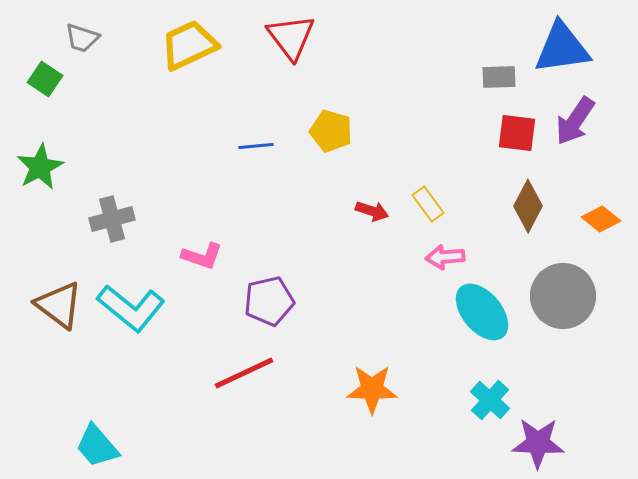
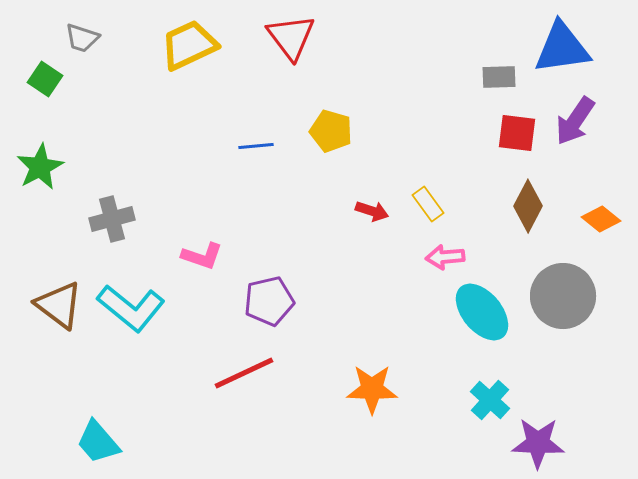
cyan trapezoid: moved 1 px right, 4 px up
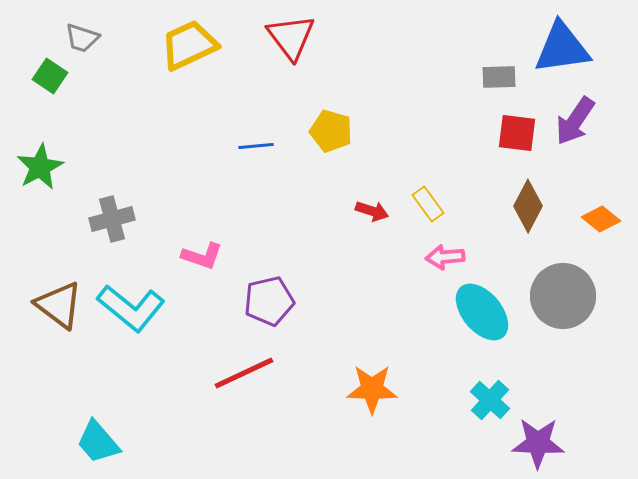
green square: moved 5 px right, 3 px up
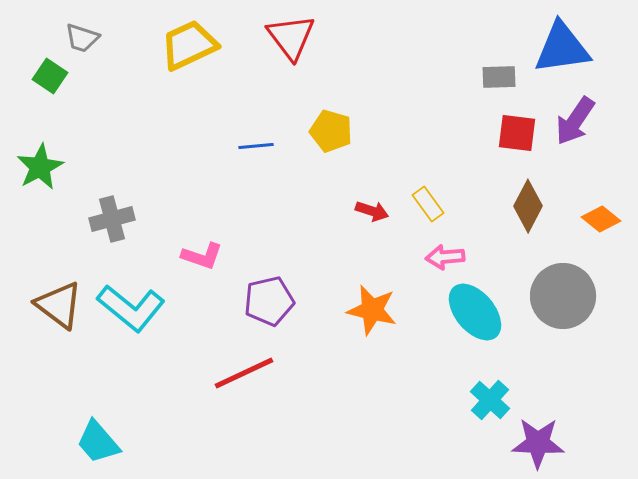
cyan ellipse: moved 7 px left
orange star: moved 79 px up; rotated 12 degrees clockwise
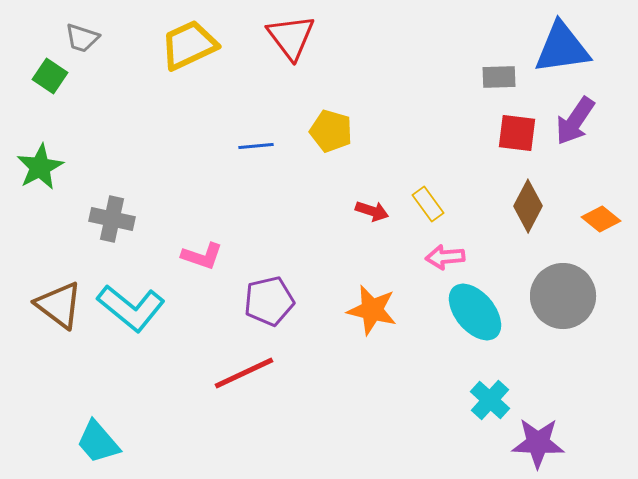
gray cross: rotated 27 degrees clockwise
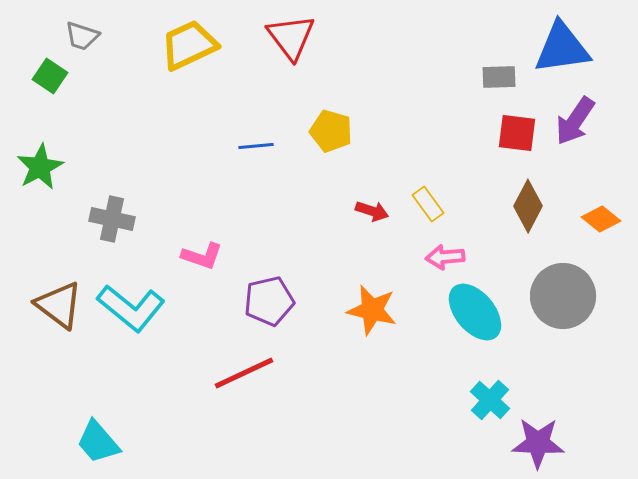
gray trapezoid: moved 2 px up
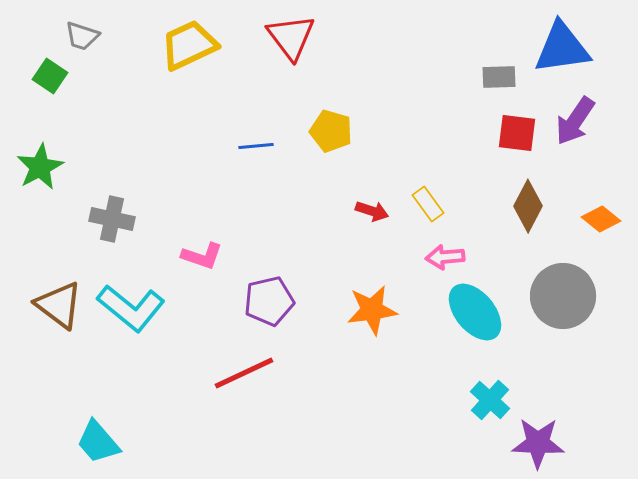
orange star: rotated 21 degrees counterclockwise
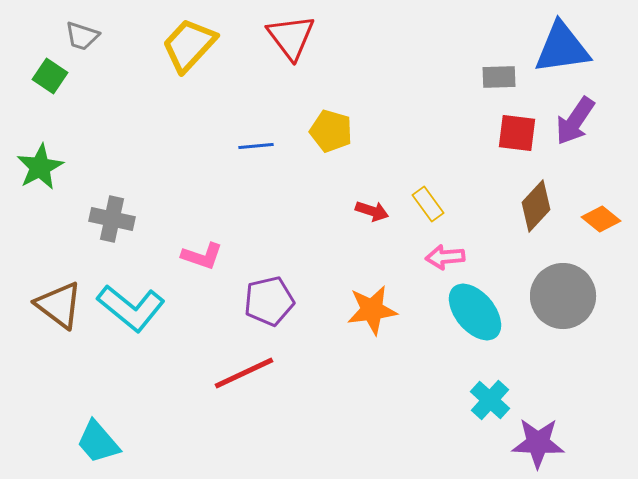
yellow trapezoid: rotated 22 degrees counterclockwise
brown diamond: moved 8 px right; rotated 15 degrees clockwise
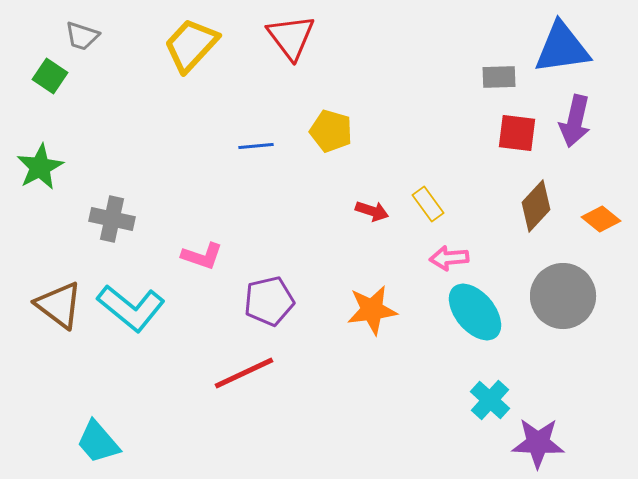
yellow trapezoid: moved 2 px right
purple arrow: rotated 21 degrees counterclockwise
pink arrow: moved 4 px right, 1 px down
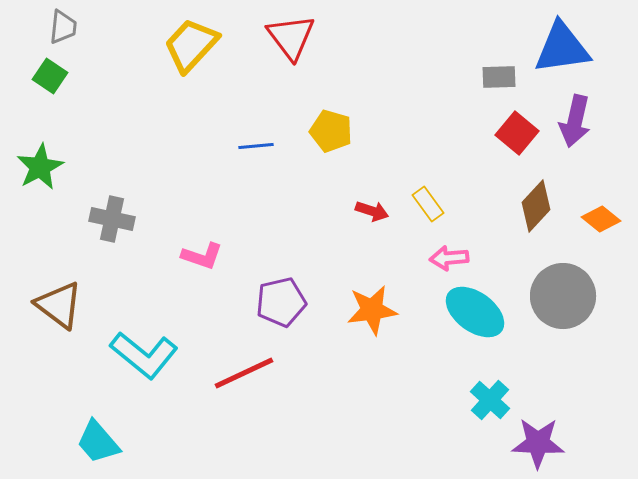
gray trapezoid: moved 19 px left, 9 px up; rotated 102 degrees counterclockwise
red square: rotated 33 degrees clockwise
purple pentagon: moved 12 px right, 1 px down
cyan L-shape: moved 13 px right, 47 px down
cyan ellipse: rotated 14 degrees counterclockwise
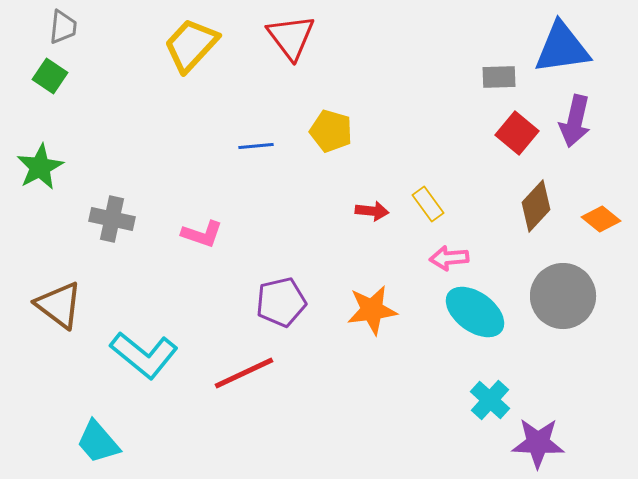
red arrow: rotated 12 degrees counterclockwise
pink L-shape: moved 22 px up
